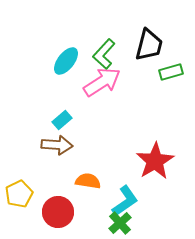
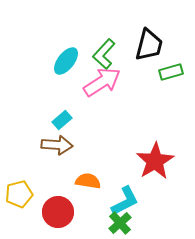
yellow pentagon: rotated 12 degrees clockwise
cyan L-shape: rotated 8 degrees clockwise
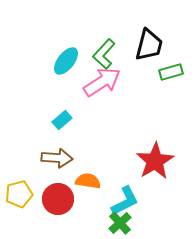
brown arrow: moved 13 px down
red circle: moved 13 px up
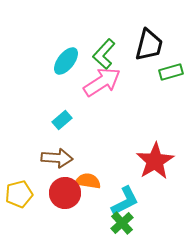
red circle: moved 7 px right, 6 px up
green cross: moved 2 px right
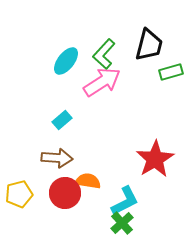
red star: moved 2 px up
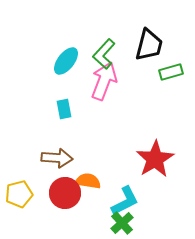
pink arrow: moved 2 px right, 1 px up; rotated 36 degrees counterclockwise
cyan rectangle: moved 2 px right, 11 px up; rotated 60 degrees counterclockwise
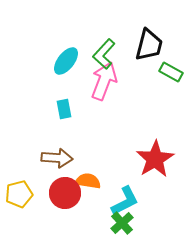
green rectangle: rotated 45 degrees clockwise
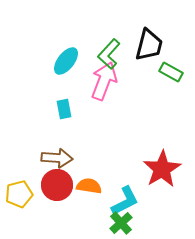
green L-shape: moved 5 px right
red star: moved 7 px right, 10 px down
orange semicircle: moved 1 px right, 5 px down
red circle: moved 8 px left, 8 px up
green cross: moved 1 px left
